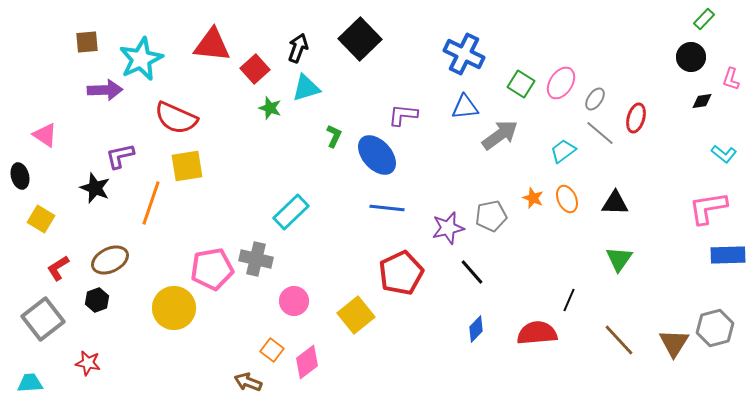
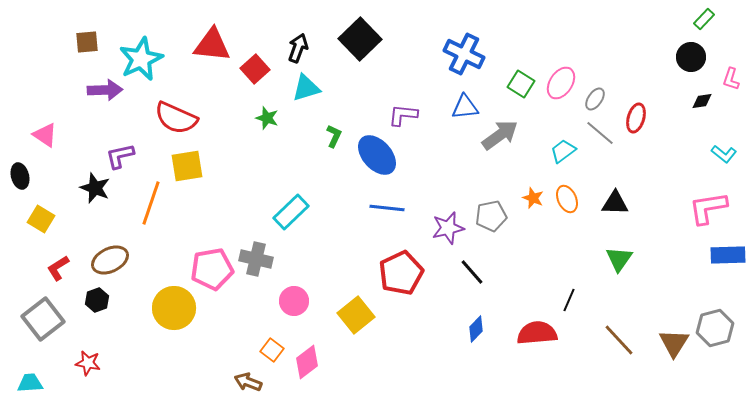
green star at (270, 108): moved 3 px left, 10 px down
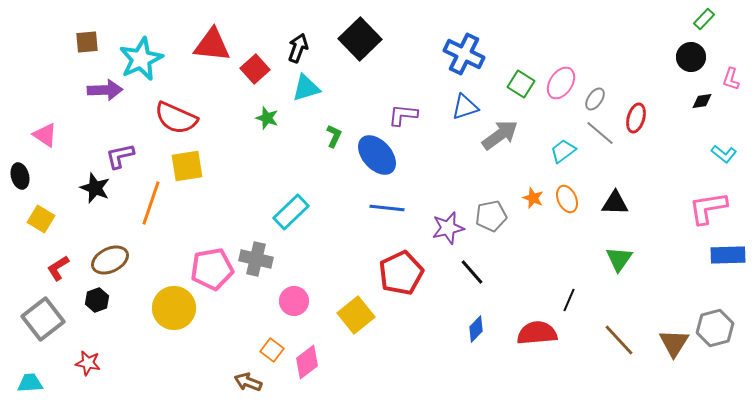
blue triangle at (465, 107): rotated 12 degrees counterclockwise
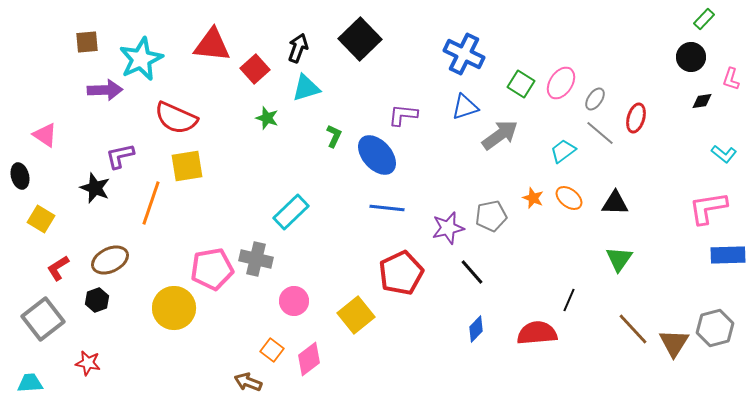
orange ellipse at (567, 199): moved 2 px right, 1 px up; rotated 28 degrees counterclockwise
brown line at (619, 340): moved 14 px right, 11 px up
pink diamond at (307, 362): moved 2 px right, 3 px up
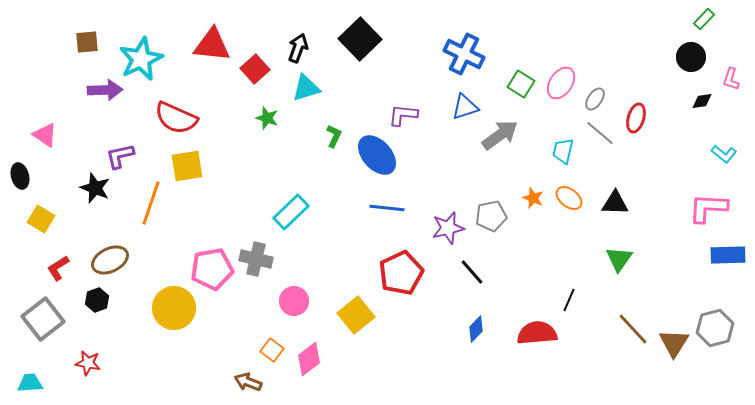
cyan trapezoid at (563, 151): rotated 40 degrees counterclockwise
pink L-shape at (708, 208): rotated 12 degrees clockwise
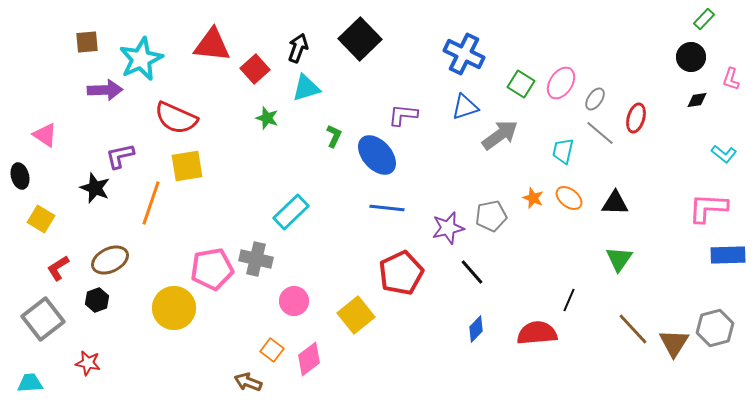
black diamond at (702, 101): moved 5 px left, 1 px up
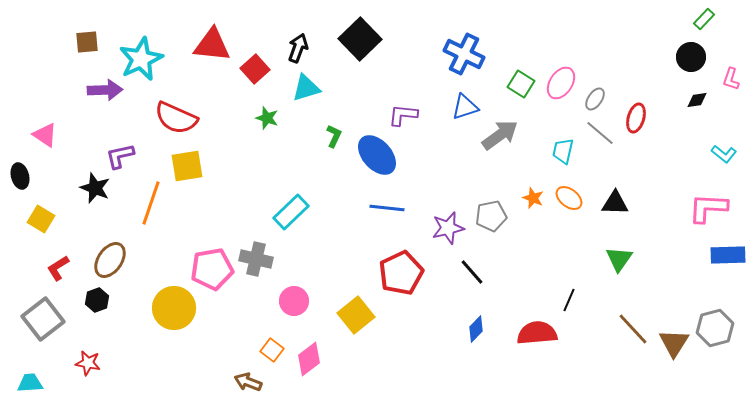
brown ellipse at (110, 260): rotated 30 degrees counterclockwise
